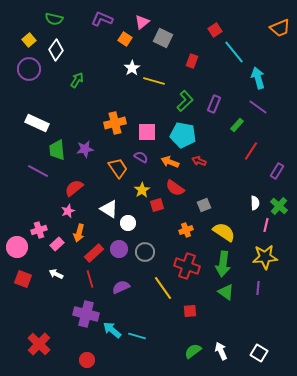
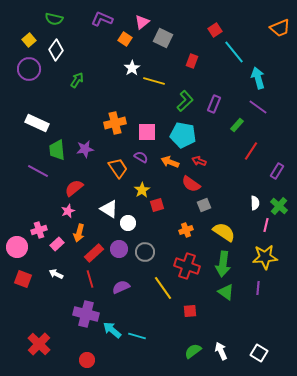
red semicircle at (175, 188): moved 16 px right, 4 px up
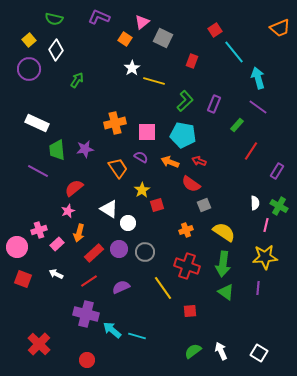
purple L-shape at (102, 19): moved 3 px left, 2 px up
green cross at (279, 206): rotated 12 degrees counterclockwise
red line at (90, 279): moved 1 px left, 2 px down; rotated 72 degrees clockwise
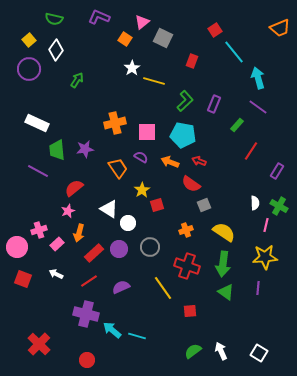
gray circle at (145, 252): moved 5 px right, 5 px up
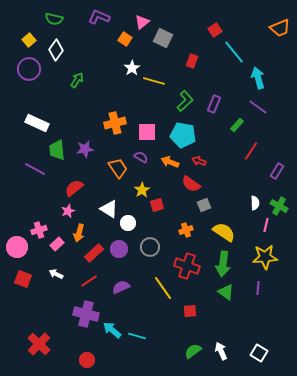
purple line at (38, 171): moved 3 px left, 2 px up
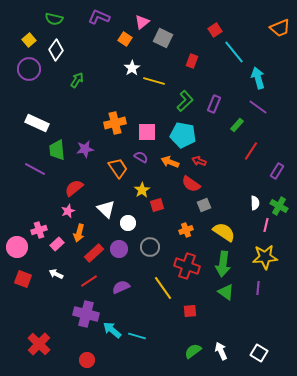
white triangle at (109, 209): moved 3 px left; rotated 12 degrees clockwise
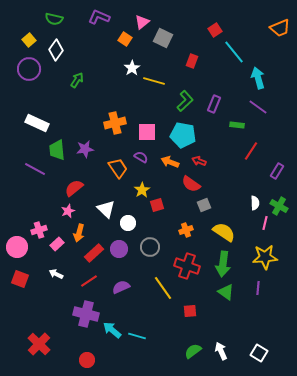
green rectangle at (237, 125): rotated 56 degrees clockwise
pink line at (266, 225): moved 1 px left, 2 px up
red square at (23, 279): moved 3 px left
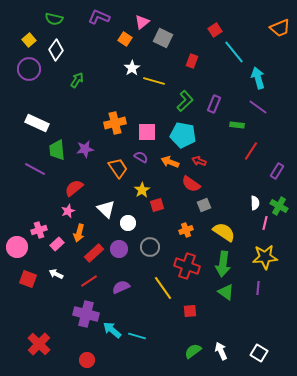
red square at (20, 279): moved 8 px right
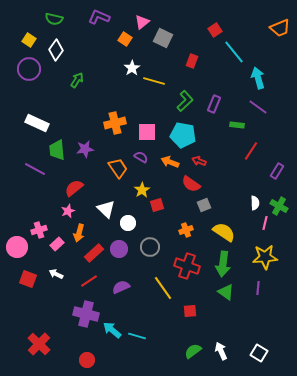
yellow square at (29, 40): rotated 16 degrees counterclockwise
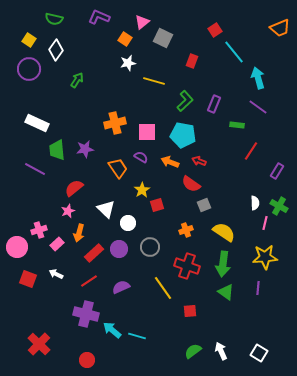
white star at (132, 68): moved 4 px left, 5 px up; rotated 21 degrees clockwise
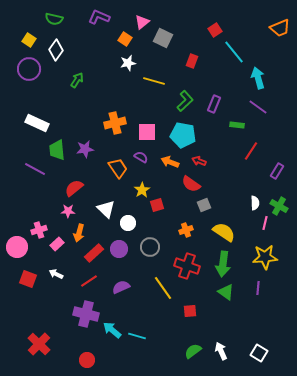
pink star at (68, 211): rotated 24 degrees clockwise
